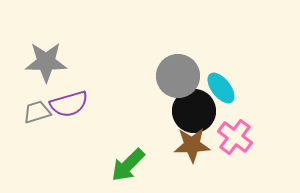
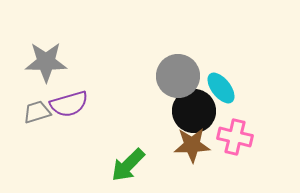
pink cross: rotated 24 degrees counterclockwise
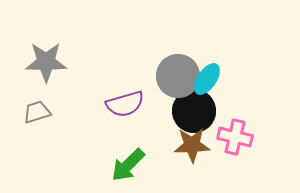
cyan ellipse: moved 14 px left, 9 px up; rotated 72 degrees clockwise
purple semicircle: moved 56 px right
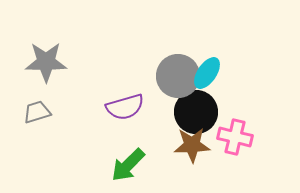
cyan ellipse: moved 6 px up
purple semicircle: moved 3 px down
black circle: moved 2 px right, 1 px down
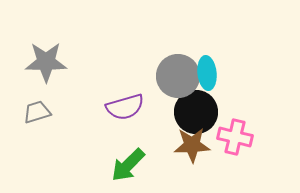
cyan ellipse: rotated 40 degrees counterclockwise
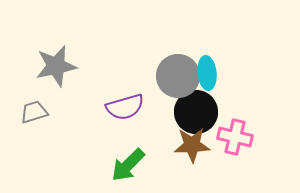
gray star: moved 10 px right, 4 px down; rotated 12 degrees counterclockwise
gray trapezoid: moved 3 px left
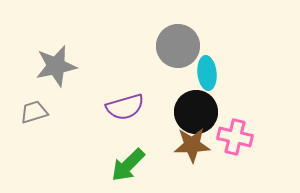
gray circle: moved 30 px up
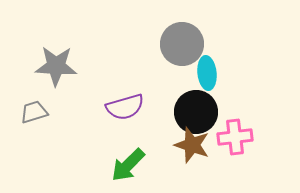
gray circle: moved 4 px right, 2 px up
gray star: rotated 15 degrees clockwise
pink cross: rotated 20 degrees counterclockwise
brown star: rotated 21 degrees clockwise
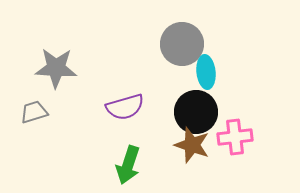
gray star: moved 2 px down
cyan ellipse: moved 1 px left, 1 px up
green arrow: rotated 27 degrees counterclockwise
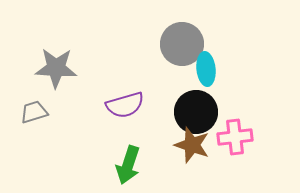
cyan ellipse: moved 3 px up
purple semicircle: moved 2 px up
